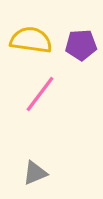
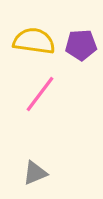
yellow semicircle: moved 3 px right, 1 px down
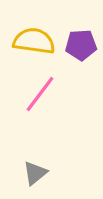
gray triangle: rotated 16 degrees counterclockwise
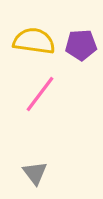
gray triangle: rotated 28 degrees counterclockwise
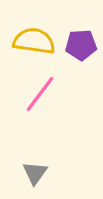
gray triangle: rotated 12 degrees clockwise
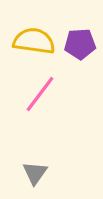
purple pentagon: moved 1 px left, 1 px up
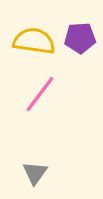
purple pentagon: moved 6 px up
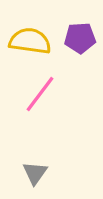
yellow semicircle: moved 4 px left
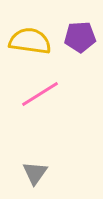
purple pentagon: moved 1 px up
pink line: rotated 21 degrees clockwise
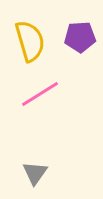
yellow semicircle: rotated 66 degrees clockwise
